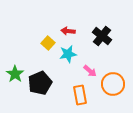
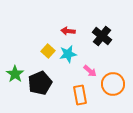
yellow square: moved 8 px down
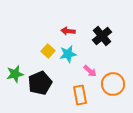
black cross: rotated 12 degrees clockwise
green star: rotated 24 degrees clockwise
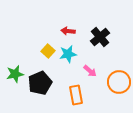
black cross: moved 2 px left, 1 px down
orange circle: moved 6 px right, 2 px up
orange rectangle: moved 4 px left
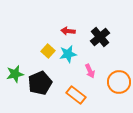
pink arrow: rotated 24 degrees clockwise
orange rectangle: rotated 42 degrees counterclockwise
